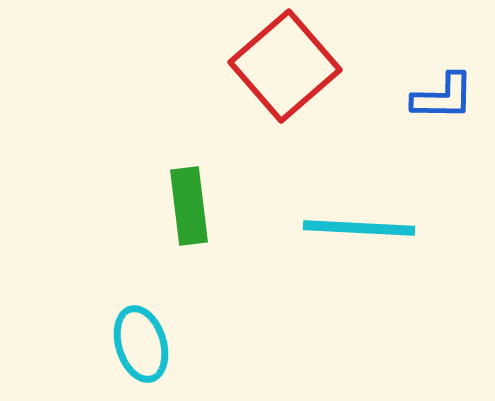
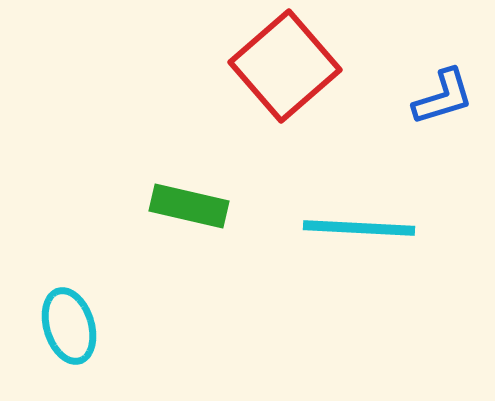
blue L-shape: rotated 18 degrees counterclockwise
green rectangle: rotated 70 degrees counterclockwise
cyan ellipse: moved 72 px left, 18 px up
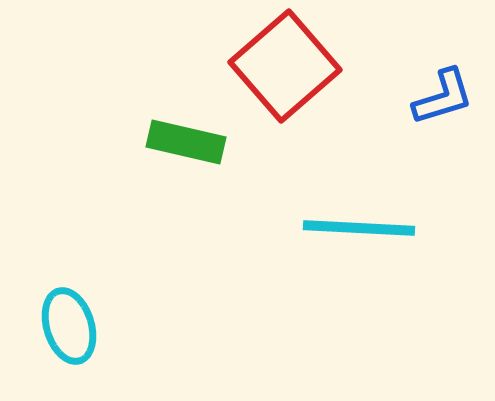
green rectangle: moved 3 px left, 64 px up
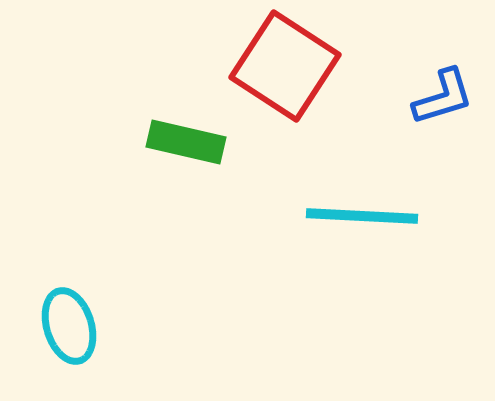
red square: rotated 16 degrees counterclockwise
cyan line: moved 3 px right, 12 px up
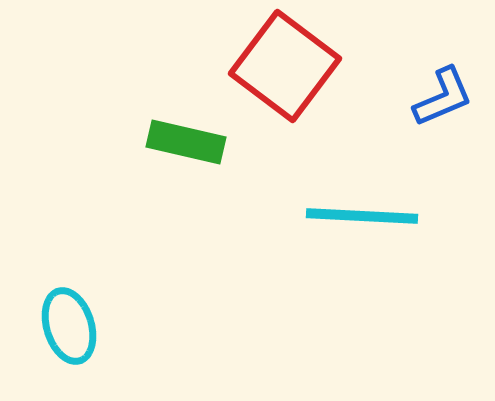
red square: rotated 4 degrees clockwise
blue L-shape: rotated 6 degrees counterclockwise
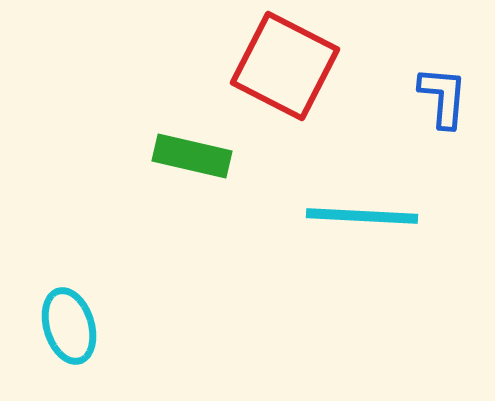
red square: rotated 10 degrees counterclockwise
blue L-shape: rotated 62 degrees counterclockwise
green rectangle: moved 6 px right, 14 px down
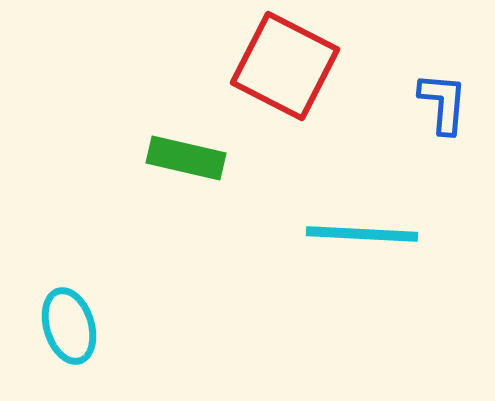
blue L-shape: moved 6 px down
green rectangle: moved 6 px left, 2 px down
cyan line: moved 18 px down
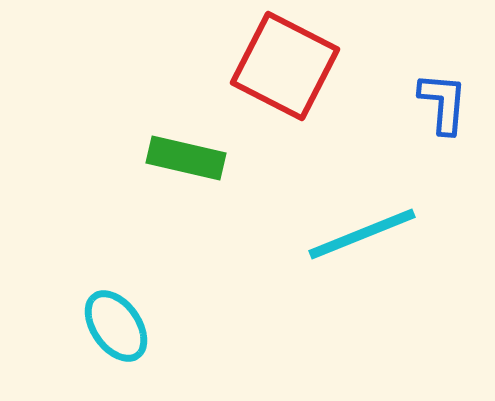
cyan line: rotated 25 degrees counterclockwise
cyan ellipse: moved 47 px right; rotated 18 degrees counterclockwise
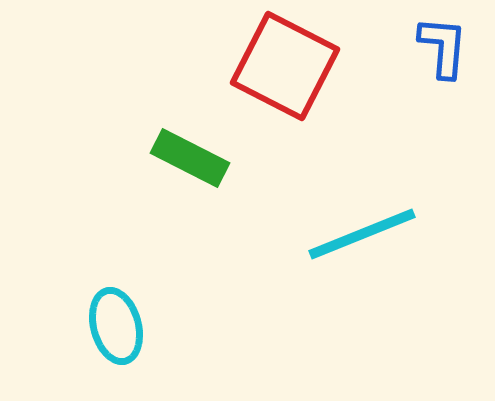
blue L-shape: moved 56 px up
green rectangle: moved 4 px right; rotated 14 degrees clockwise
cyan ellipse: rotated 20 degrees clockwise
